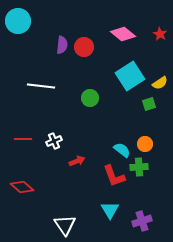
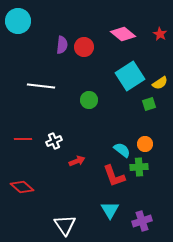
green circle: moved 1 px left, 2 px down
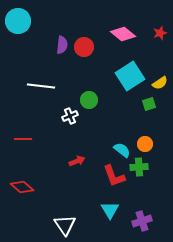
red star: moved 1 px up; rotated 24 degrees clockwise
white cross: moved 16 px right, 25 px up
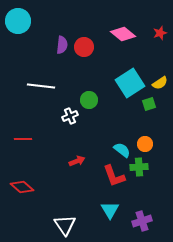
cyan square: moved 7 px down
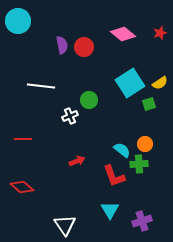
purple semicircle: rotated 18 degrees counterclockwise
green cross: moved 3 px up
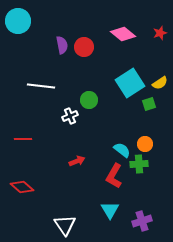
red L-shape: rotated 50 degrees clockwise
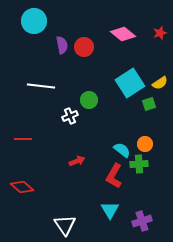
cyan circle: moved 16 px right
